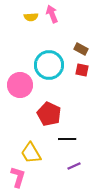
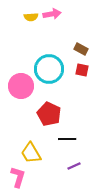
pink arrow: rotated 102 degrees clockwise
cyan circle: moved 4 px down
pink circle: moved 1 px right, 1 px down
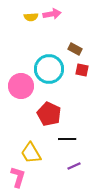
brown rectangle: moved 6 px left
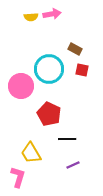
purple line: moved 1 px left, 1 px up
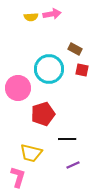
pink circle: moved 3 px left, 2 px down
red pentagon: moved 6 px left; rotated 30 degrees clockwise
yellow trapezoid: rotated 45 degrees counterclockwise
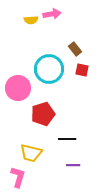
yellow semicircle: moved 3 px down
brown rectangle: rotated 24 degrees clockwise
purple line: rotated 24 degrees clockwise
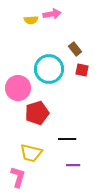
red pentagon: moved 6 px left, 1 px up
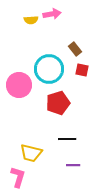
pink circle: moved 1 px right, 3 px up
red pentagon: moved 21 px right, 10 px up
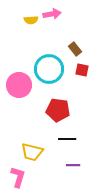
red pentagon: moved 7 px down; rotated 25 degrees clockwise
yellow trapezoid: moved 1 px right, 1 px up
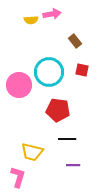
brown rectangle: moved 8 px up
cyan circle: moved 3 px down
